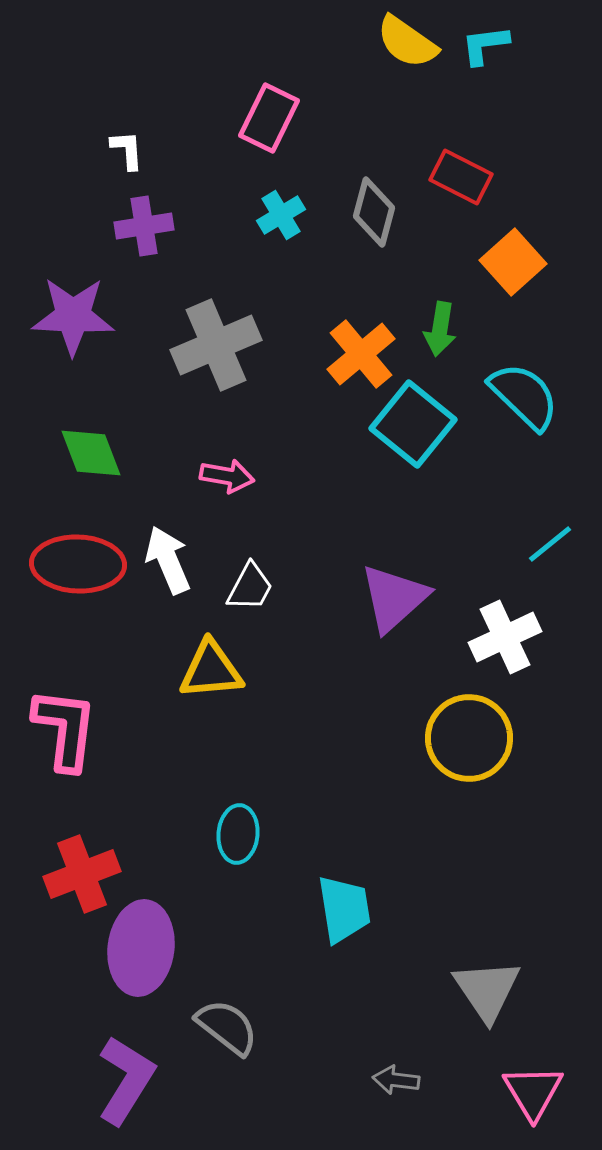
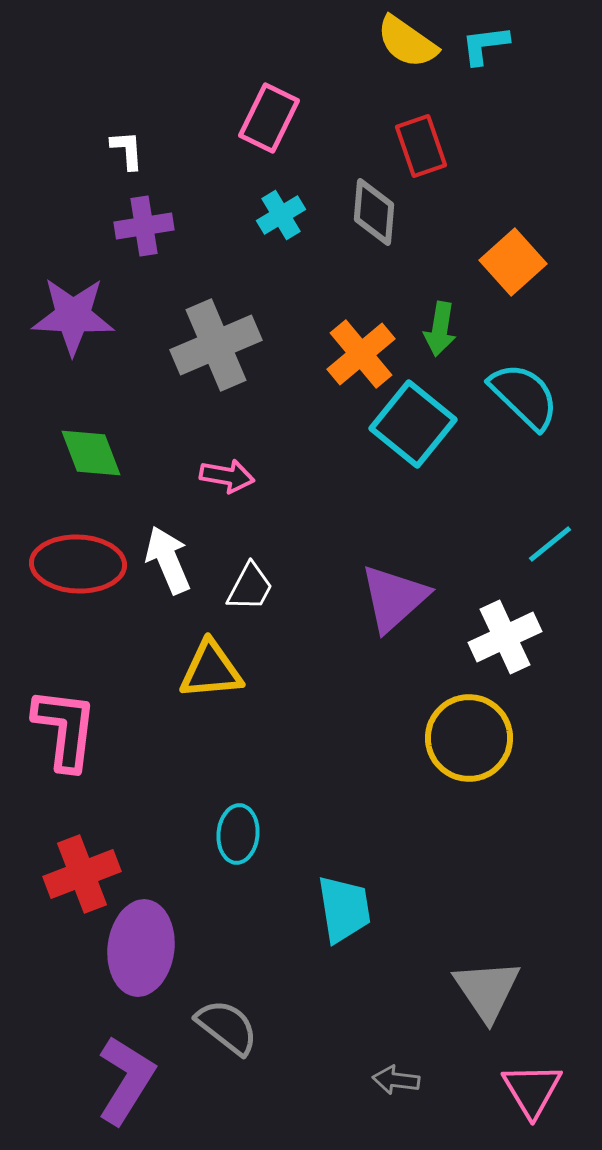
red rectangle: moved 40 px left, 31 px up; rotated 44 degrees clockwise
gray diamond: rotated 10 degrees counterclockwise
pink triangle: moved 1 px left, 2 px up
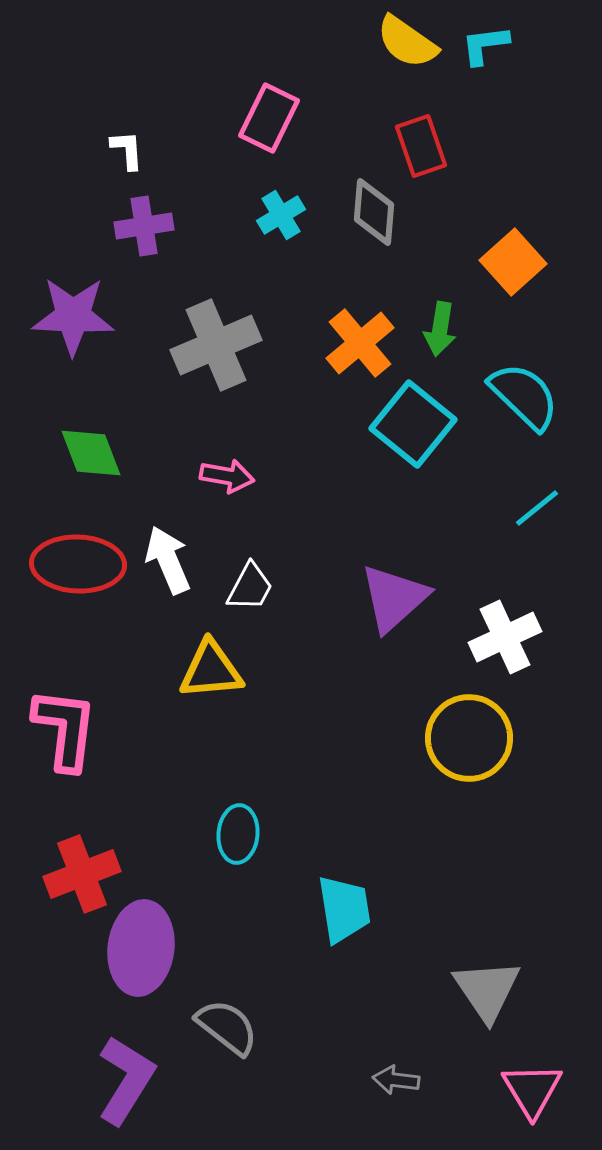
orange cross: moved 1 px left, 11 px up
cyan line: moved 13 px left, 36 px up
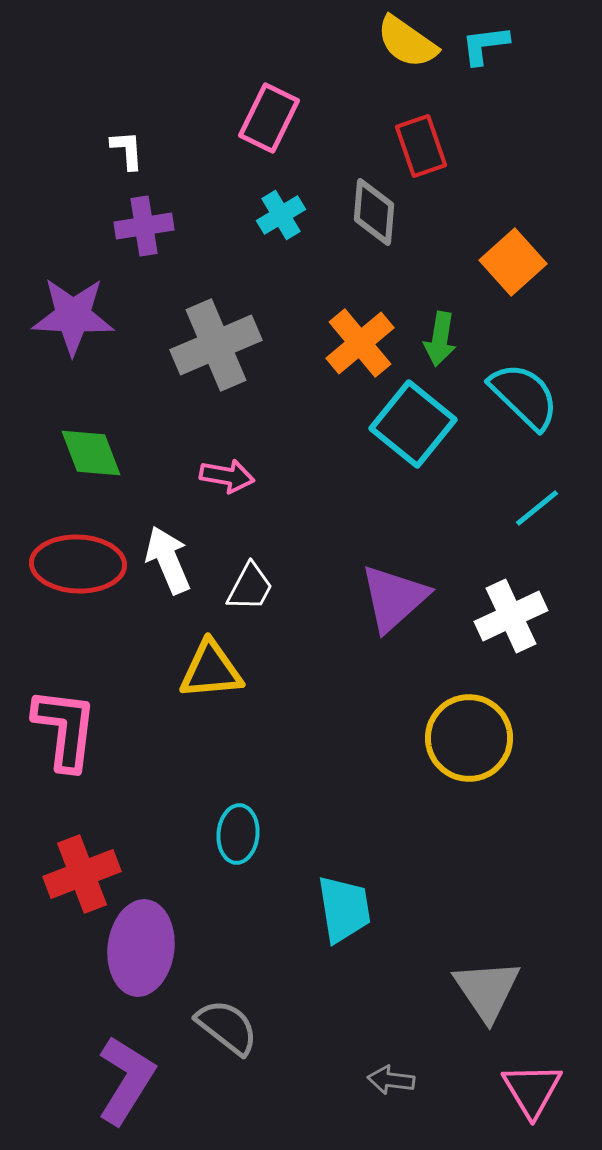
green arrow: moved 10 px down
white cross: moved 6 px right, 21 px up
gray arrow: moved 5 px left
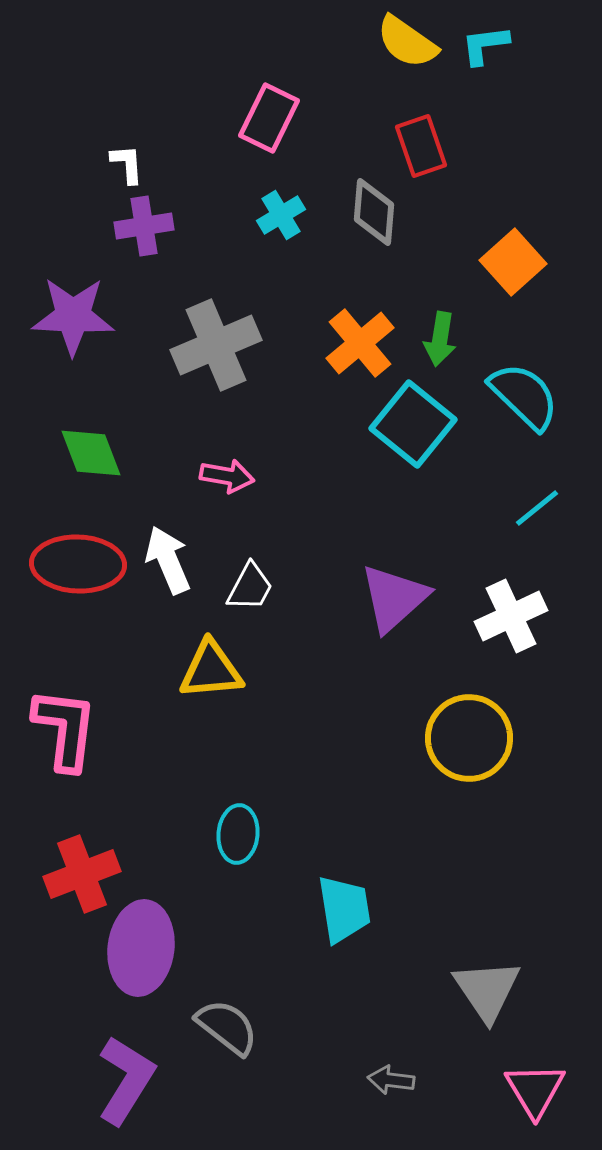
white L-shape: moved 14 px down
pink triangle: moved 3 px right
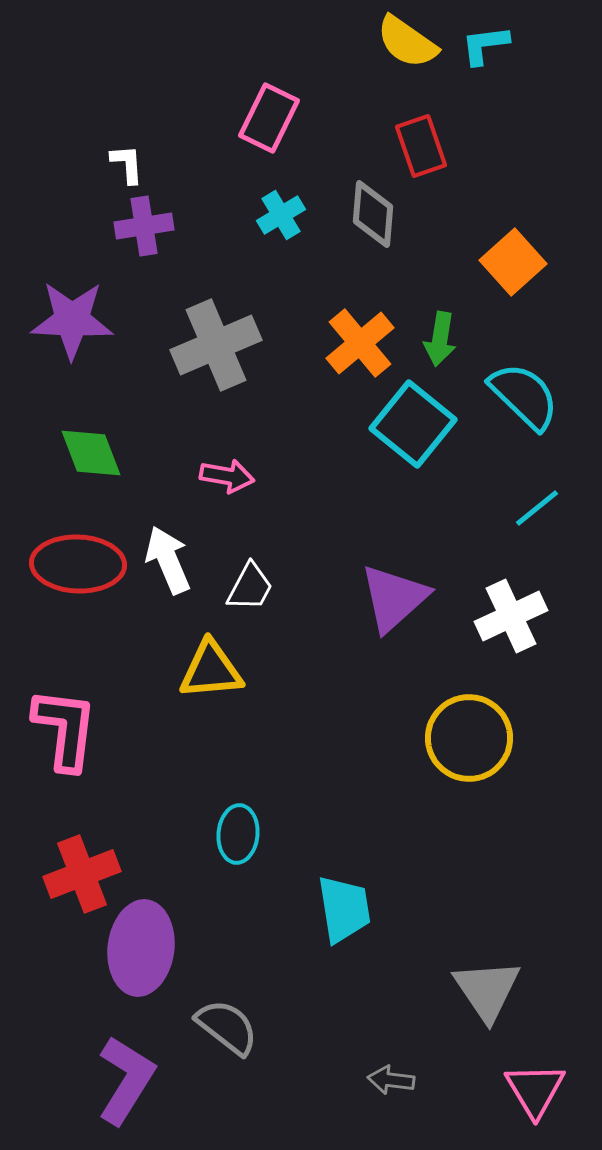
gray diamond: moved 1 px left, 2 px down
purple star: moved 1 px left, 4 px down
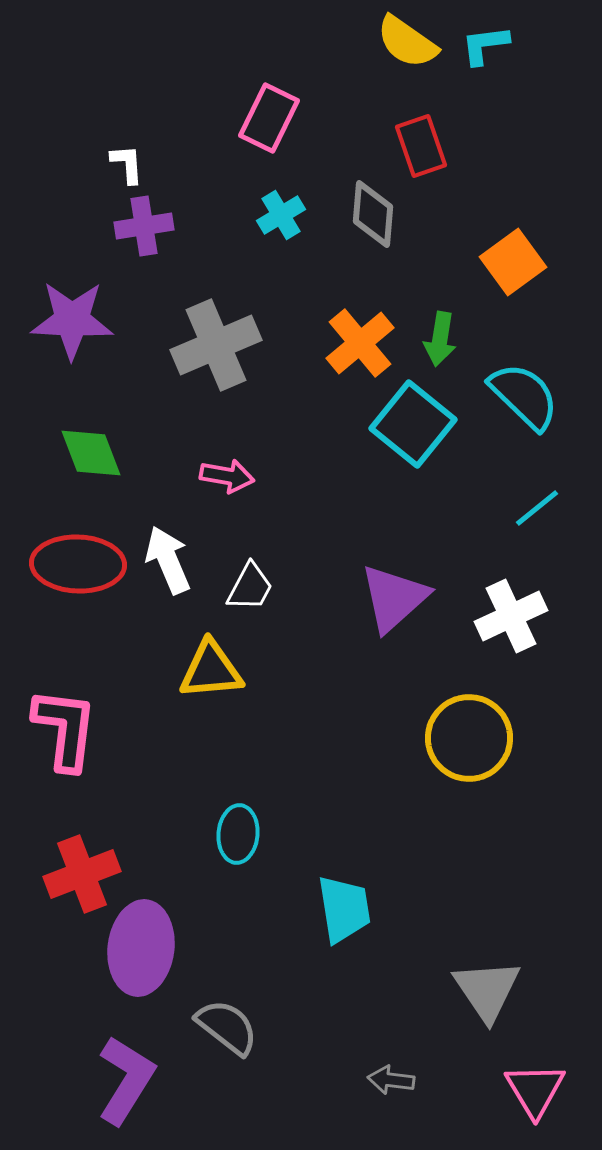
orange square: rotated 6 degrees clockwise
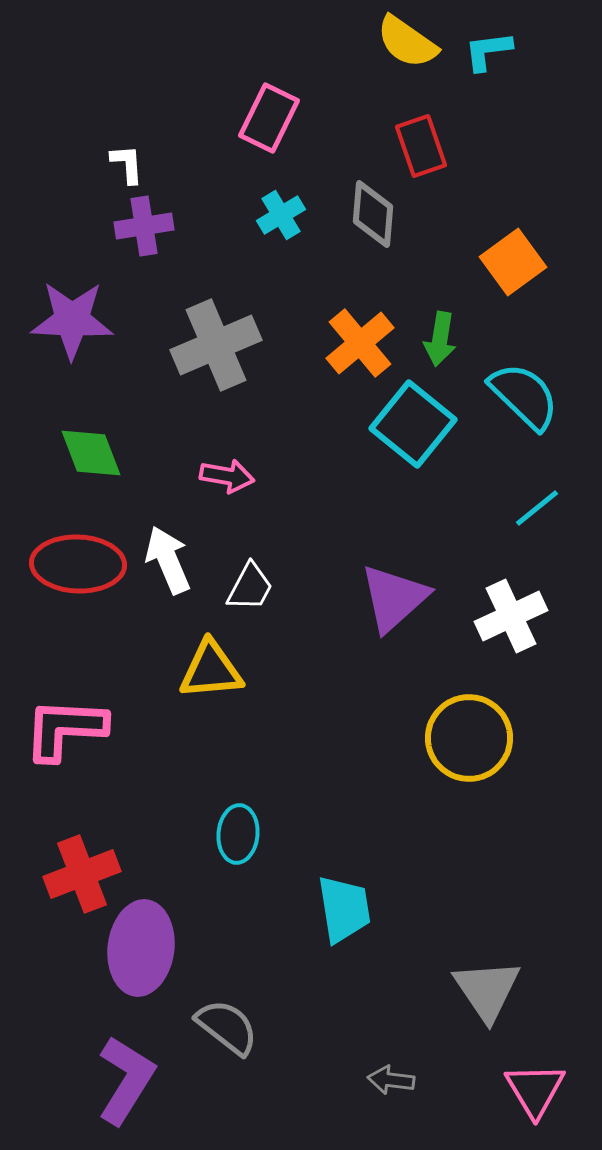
cyan L-shape: moved 3 px right, 6 px down
pink L-shape: rotated 94 degrees counterclockwise
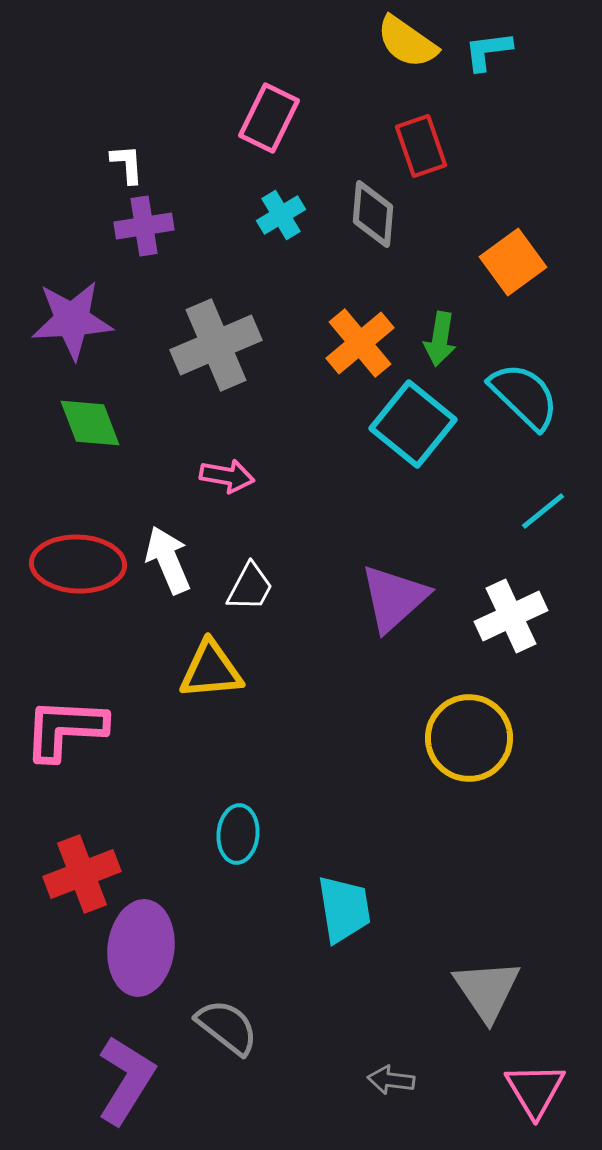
purple star: rotated 6 degrees counterclockwise
green diamond: moved 1 px left, 30 px up
cyan line: moved 6 px right, 3 px down
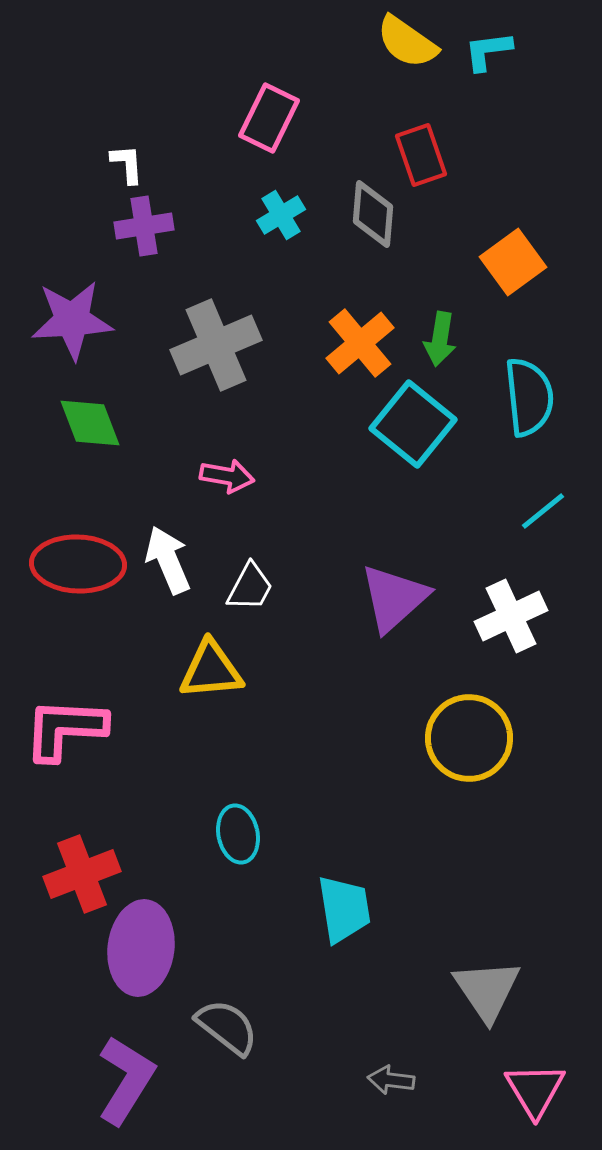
red rectangle: moved 9 px down
cyan semicircle: moved 5 px right, 1 px down; rotated 40 degrees clockwise
cyan ellipse: rotated 16 degrees counterclockwise
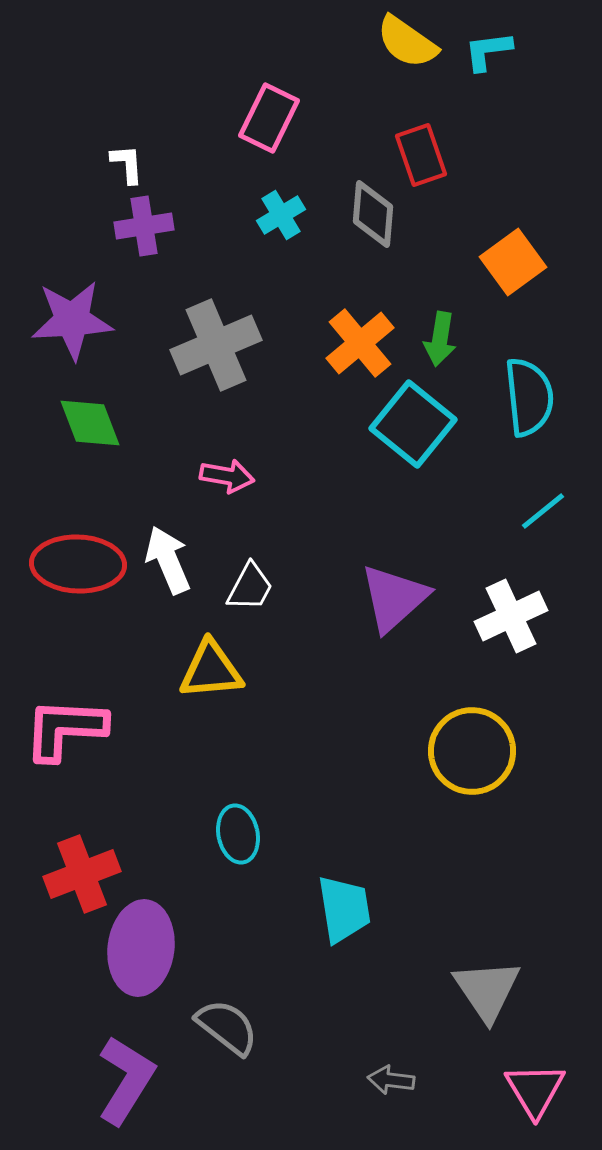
yellow circle: moved 3 px right, 13 px down
